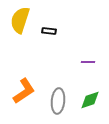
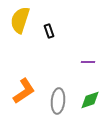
black rectangle: rotated 64 degrees clockwise
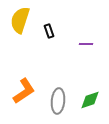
purple line: moved 2 px left, 18 px up
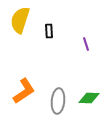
black rectangle: rotated 16 degrees clockwise
purple line: rotated 72 degrees clockwise
green diamond: moved 1 px left, 2 px up; rotated 20 degrees clockwise
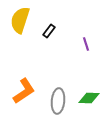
black rectangle: rotated 40 degrees clockwise
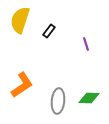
orange L-shape: moved 2 px left, 6 px up
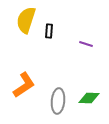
yellow semicircle: moved 6 px right
black rectangle: rotated 32 degrees counterclockwise
purple line: rotated 56 degrees counterclockwise
orange L-shape: moved 2 px right
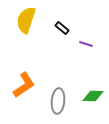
black rectangle: moved 13 px right, 3 px up; rotated 56 degrees counterclockwise
green diamond: moved 4 px right, 2 px up
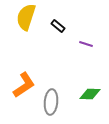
yellow semicircle: moved 3 px up
black rectangle: moved 4 px left, 2 px up
green diamond: moved 3 px left, 2 px up
gray ellipse: moved 7 px left, 1 px down
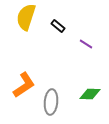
purple line: rotated 16 degrees clockwise
